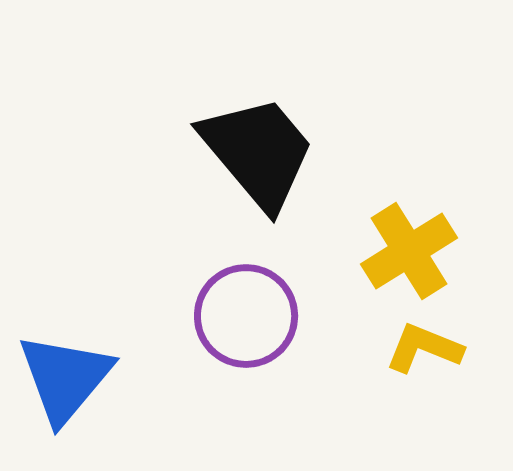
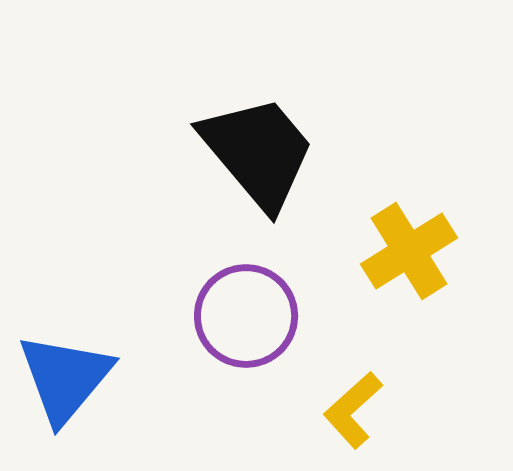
yellow L-shape: moved 71 px left, 62 px down; rotated 64 degrees counterclockwise
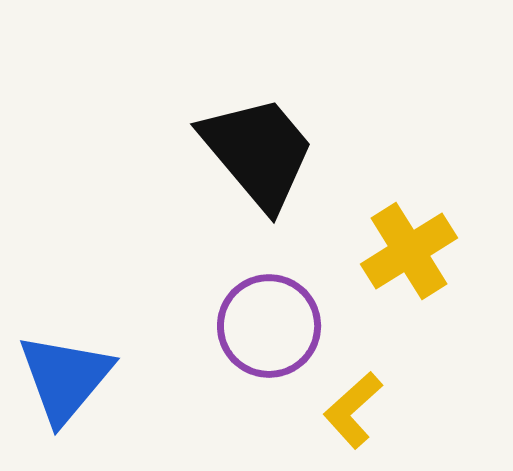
purple circle: moved 23 px right, 10 px down
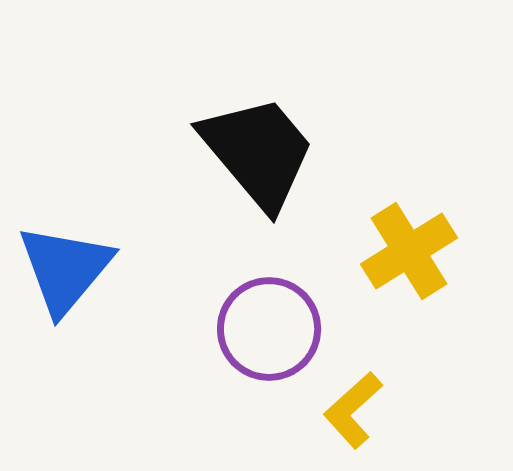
purple circle: moved 3 px down
blue triangle: moved 109 px up
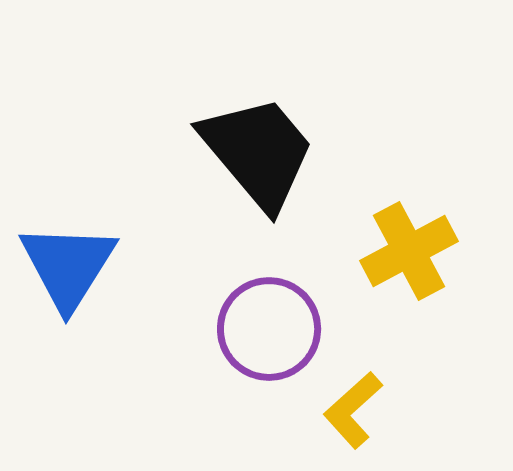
yellow cross: rotated 4 degrees clockwise
blue triangle: moved 3 px right, 3 px up; rotated 8 degrees counterclockwise
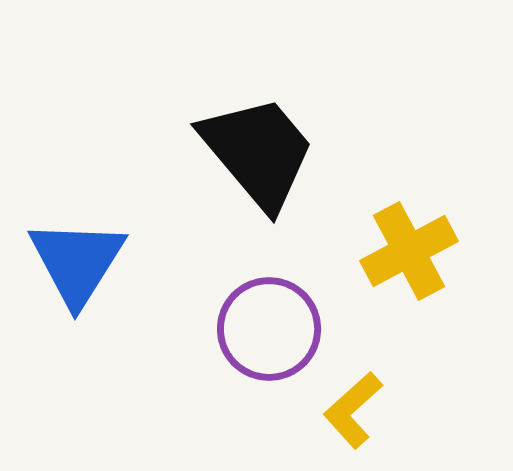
blue triangle: moved 9 px right, 4 px up
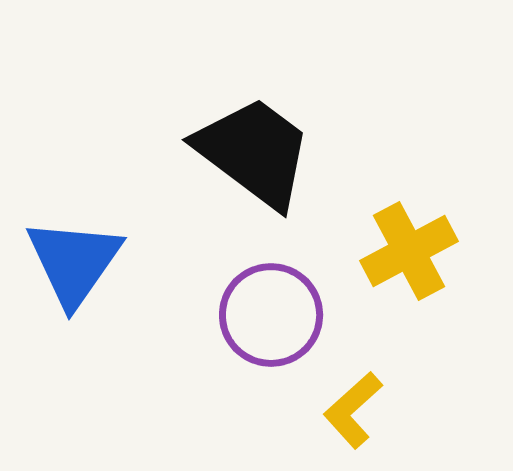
black trapezoid: moved 4 px left; rotated 13 degrees counterclockwise
blue triangle: moved 3 px left; rotated 3 degrees clockwise
purple circle: moved 2 px right, 14 px up
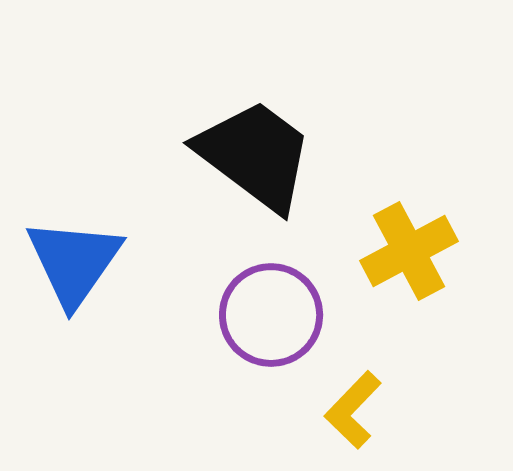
black trapezoid: moved 1 px right, 3 px down
yellow L-shape: rotated 4 degrees counterclockwise
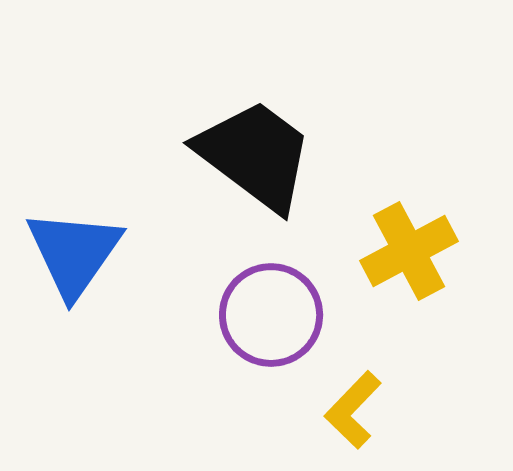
blue triangle: moved 9 px up
